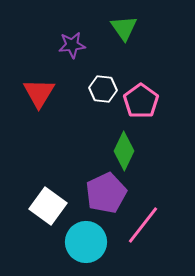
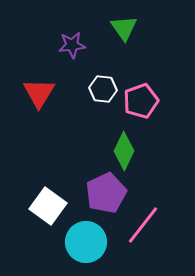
pink pentagon: rotated 16 degrees clockwise
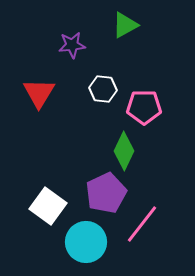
green triangle: moved 1 px right, 3 px up; rotated 36 degrees clockwise
pink pentagon: moved 3 px right, 6 px down; rotated 20 degrees clockwise
pink line: moved 1 px left, 1 px up
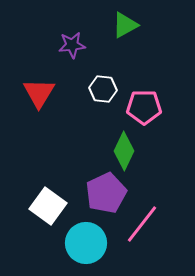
cyan circle: moved 1 px down
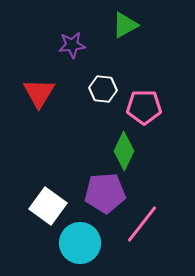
purple pentagon: moved 1 px left; rotated 21 degrees clockwise
cyan circle: moved 6 px left
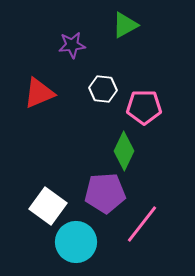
red triangle: rotated 36 degrees clockwise
cyan circle: moved 4 px left, 1 px up
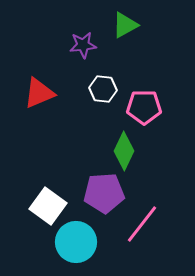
purple star: moved 11 px right
purple pentagon: moved 1 px left
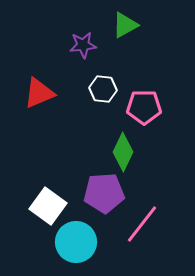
green diamond: moved 1 px left, 1 px down
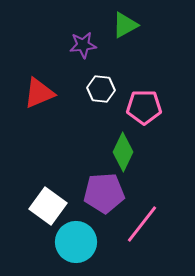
white hexagon: moved 2 px left
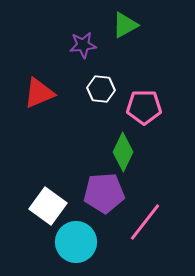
pink line: moved 3 px right, 2 px up
